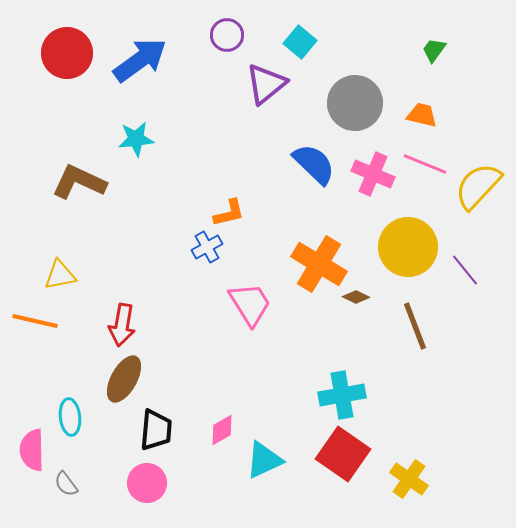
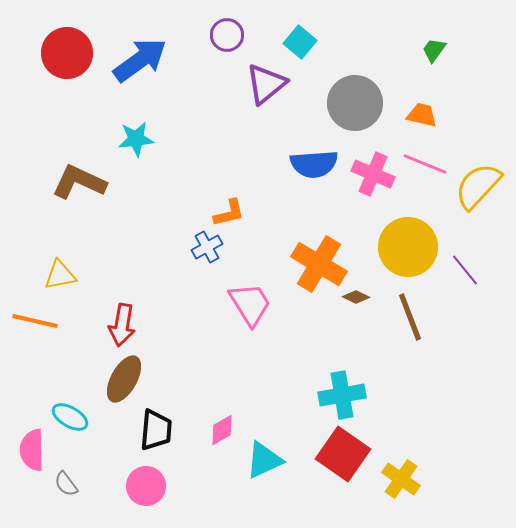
blue semicircle: rotated 132 degrees clockwise
brown line: moved 5 px left, 9 px up
cyan ellipse: rotated 54 degrees counterclockwise
yellow cross: moved 8 px left
pink circle: moved 1 px left, 3 px down
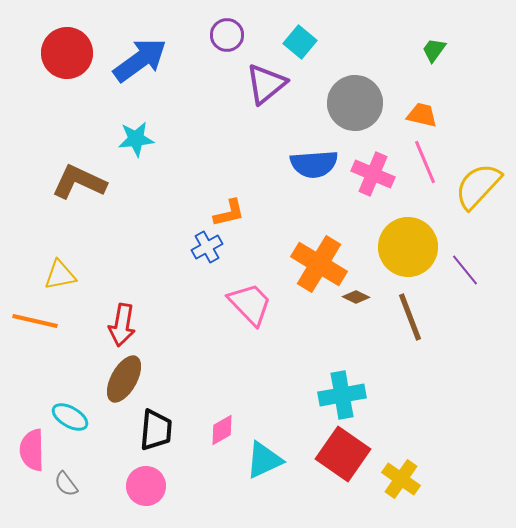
pink line: moved 2 px up; rotated 45 degrees clockwise
pink trapezoid: rotated 12 degrees counterclockwise
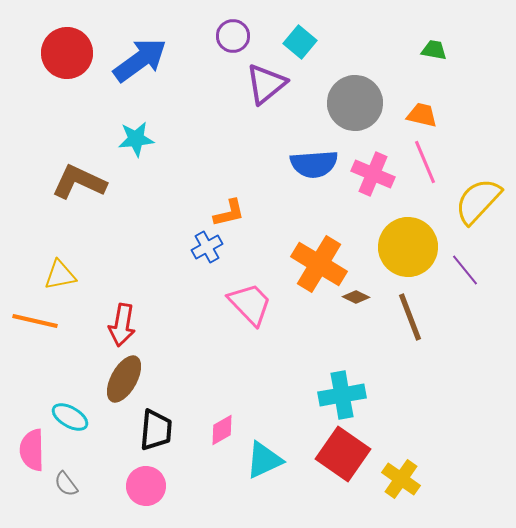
purple circle: moved 6 px right, 1 px down
green trapezoid: rotated 64 degrees clockwise
yellow semicircle: moved 15 px down
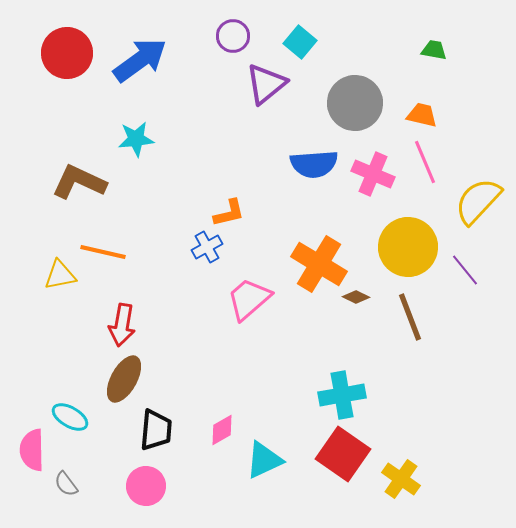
pink trapezoid: moved 1 px left, 5 px up; rotated 87 degrees counterclockwise
orange line: moved 68 px right, 69 px up
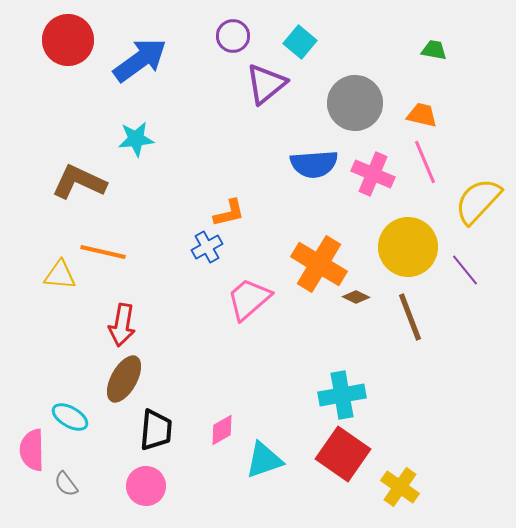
red circle: moved 1 px right, 13 px up
yellow triangle: rotated 16 degrees clockwise
cyan triangle: rotated 6 degrees clockwise
yellow cross: moved 1 px left, 8 px down
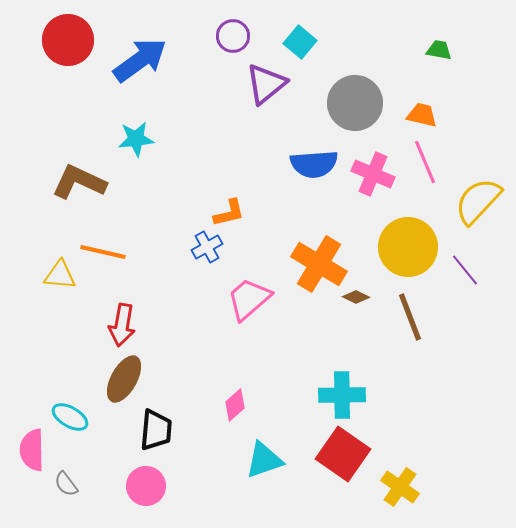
green trapezoid: moved 5 px right
cyan cross: rotated 9 degrees clockwise
pink diamond: moved 13 px right, 25 px up; rotated 12 degrees counterclockwise
